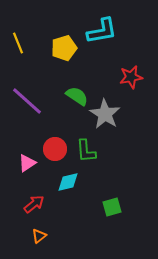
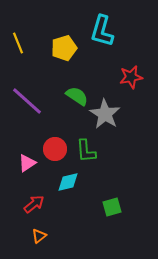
cyan L-shape: rotated 116 degrees clockwise
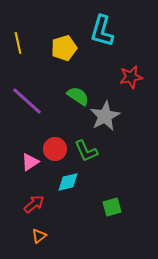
yellow line: rotated 10 degrees clockwise
green semicircle: moved 1 px right
gray star: moved 2 px down; rotated 12 degrees clockwise
green L-shape: rotated 20 degrees counterclockwise
pink triangle: moved 3 px right, 1 px up
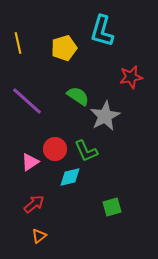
cyan diamond: moved 2 px right, 5 px up
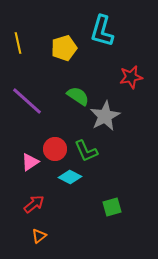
cyan diamond: rotated 40 degrees clockwise
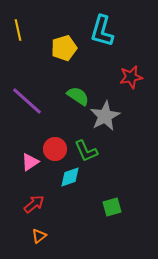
yellow line: moved 13 px up
cyan diamond: rotated 45 degrees counterclockwise
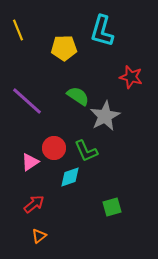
yellow line: rotated 10 degrees counterclockwise
yellow pentagon: rotated 15 degrees clockwise
red star: rotated 25 degrees clockwise
red circle: moved 1 px left, 1 px up
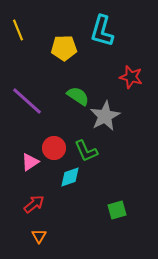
green square: moved 5 px right, 3 px down
orange triangle: rotated 21 degrees counterclockwise
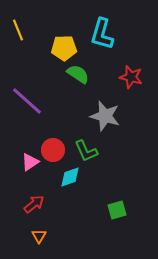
cyan L-shape: moved 3 px down
green semicircle: moved 22 px up
gray star: rotated 28 degrees counterclockwise
red circle: moved 1 px left, 2 px down
